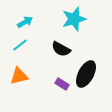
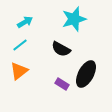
orange triangle: moved 5 px up; rotated 24 degrees counterclockwise
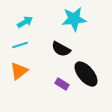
cyan star: rotated 10 degrees clockwise
cyan line: rotated 21 degrees clockwise
black ellipse: rotated 68 degrees counterclockwise
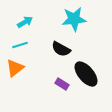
orange triangle: moved 4 px left, 3 px up
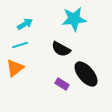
cyan arrow: moved 2 px down
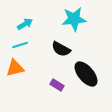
orange triangle: rotated 24 degrees clockwise
purple rectangle: moved 5 px left, 1 px down
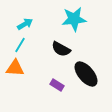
cyan line: rotated 42 degrees counterclockwise
orange triangle: rotated 18 degrees clockwise
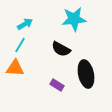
black ellipse: rotated 28 degrees clockwise
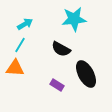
black ellipse: rotated 16 degrees counterclockwise
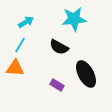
cyan arrow: moved 1 px right, 2 px up
black semicircle: moved 2 px left, 2 px up
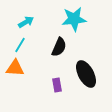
black semicircle: rotated 96 degrees counterclockwise
purple rectangle: rotated 48 degrees clockwise
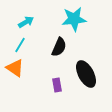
orange triangle: rotated 30 degrees clockwise
